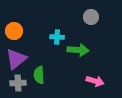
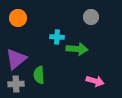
orange circle: moved 4 px right, 13 px up
green arrow: moved 1 px left, 1 px up
gray cross: moved 2 px left, 1 px down
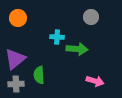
purple triangle: moved 1 px left
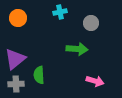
gray circle: moved 6 px down
cyan cross: moved 3 px right, 25 px up; rotated 16 degrees counterclockwise
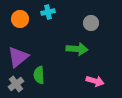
cyan cross: moved 12 px left
orange circle: moved 2 px right, 1 px down
purple triangle: moved 3 px right, 2 px up
gray cross: rotated 35 degrees counterclockwise
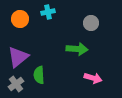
pink arrow: moved 2 px left, 3 px up
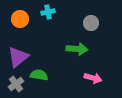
green semicircle: rotated 102 degrees clockwise
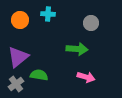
cyan cross: moved 2 px down; rotated 16 degrees clockwise
orange circle: moved 1 px down
pink arrow: moved 7 px left, 1 px up
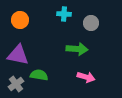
cyan cross: moved 16 px right
purple triangle: moved 2 px up; rotated 50 degrees clockwise
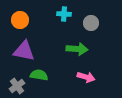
purple triangle: moved 6 px right, 4 px up
gray cross: moved 1 px right, 2 px down
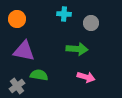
orange circle: moved 3 px left, 1 px up
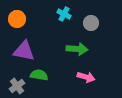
cyan cross: rotated 24 degrees clockwise
